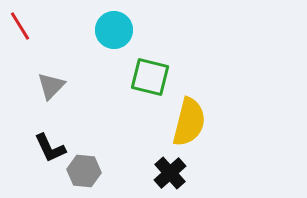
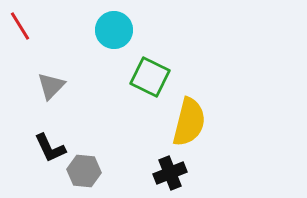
green square: rotated 12 degrees clockwise
black cross: rotated 20 degrees clockwise
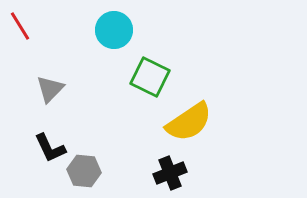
gray triangle: moved 1 px left, 3 px down
yellow semicircle: rotated 42 degrees clockwise
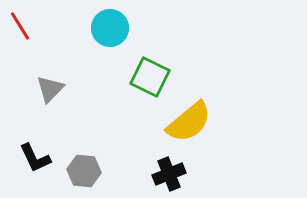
cyan circle: moved 4 px left, 2 px up
yellow semicircle: rotated 6 degrees counterclockwise
black L-shape: moved 15 px left, 10 px down
black cross: moved 1 px left, 1 px down
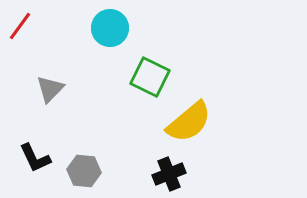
red line: rotated 68 degrees clockwise
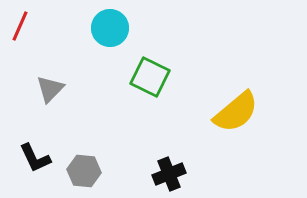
red line: rotated 12 degrees counterclockwise
yellow semicircle: moved 47 px right, 10 px up
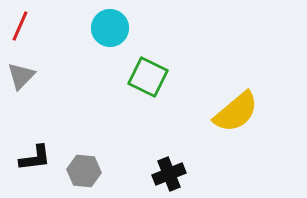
green square: moved 2 px left
gray triangle: moved 29 px left, 13 px up
black L-shape: rotated 72 degrees counterclockwise
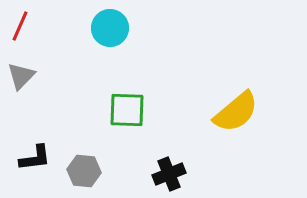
green square: moved 21 px left, 33 px down; rotated 24 degrees counterclockwise
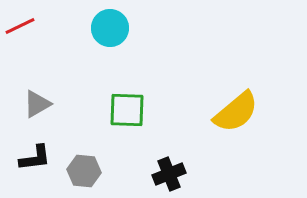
red line: rotated 40 degrees clockwise
gray triangle: moved 16 px right, 28 px down; rotated 16 degrees clockwise
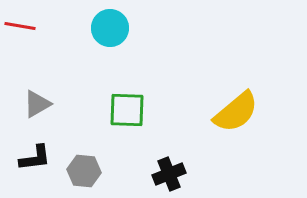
red line: rotated 36 degrees clockwise
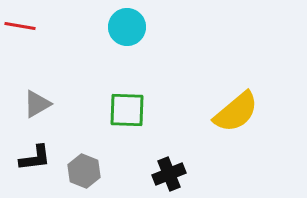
cyan circle: moved 17 px right, 1 px up
gray hexagon: rotated 16 degrees clockwise
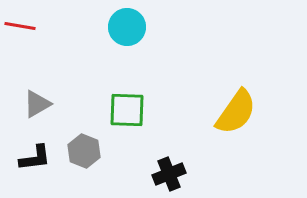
yellow semicircle: rotated 15 degrees counterclockwise
gray hexagon: moved 20 px up
